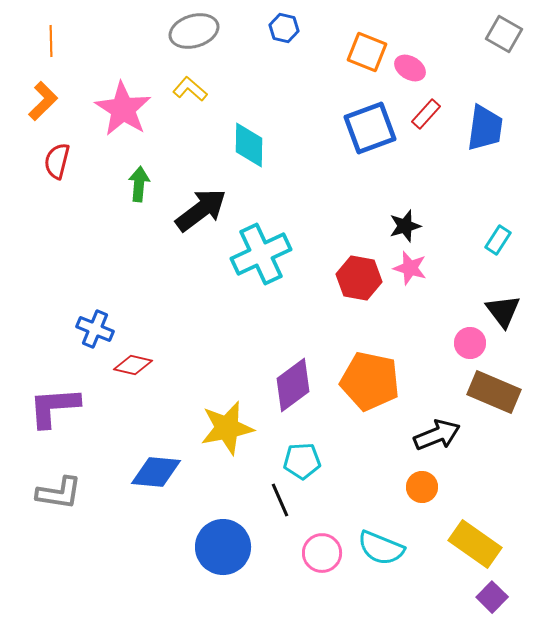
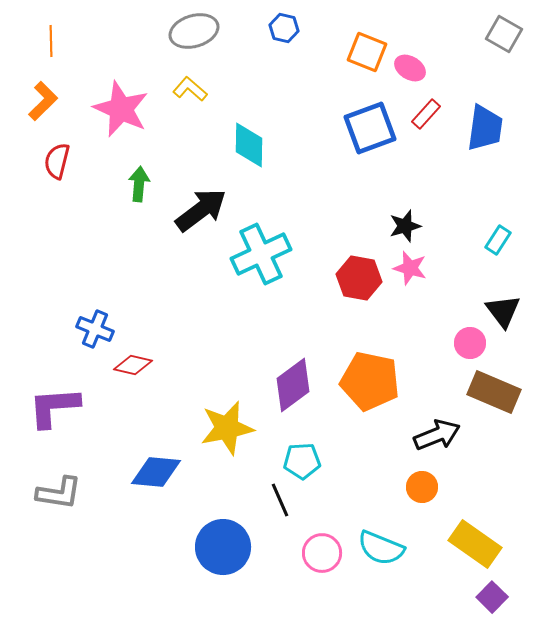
pink star at (123, 109): moved 2 px left; rotated 8 degrees counterclockwise
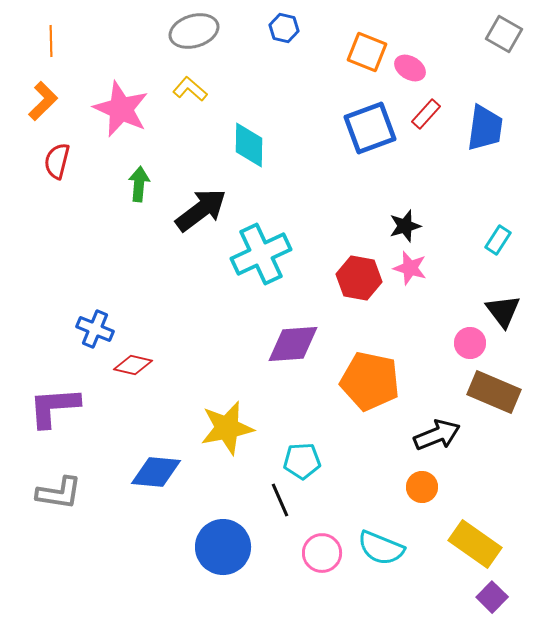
purple diamond at (293, 385): moved 41 px up; rotated 32 degrees clockwise
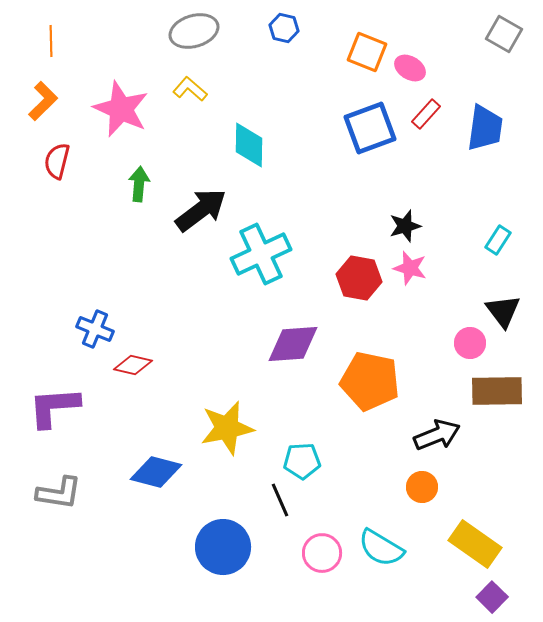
brown rectangle at (494, 392): moved 3 px right, 1 px up; rotated 24 degrees counterclockwise
blue diamond at (156, 472): rotated 9 degrees clockwise
cyan semicircle at (381, 548): rotated 9 degrees clockwise
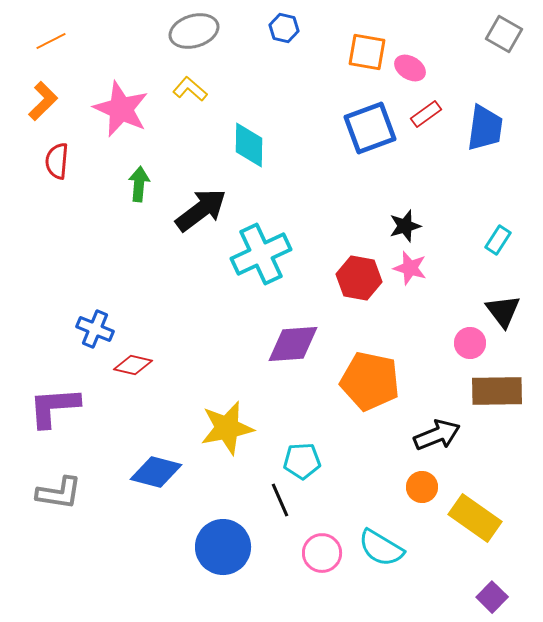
orange line at (51, 41): rotated 64 degrees clockwise
orange square at (367, 52): rotated 12 degrees counterclockwise
red rectangle at (426, 114): rotated 12 degrees clockwise
red semicircle at (57, 161): rotated 9 degrees counterclockwise
yellow rectangle at (475, 544): moved 26 px up
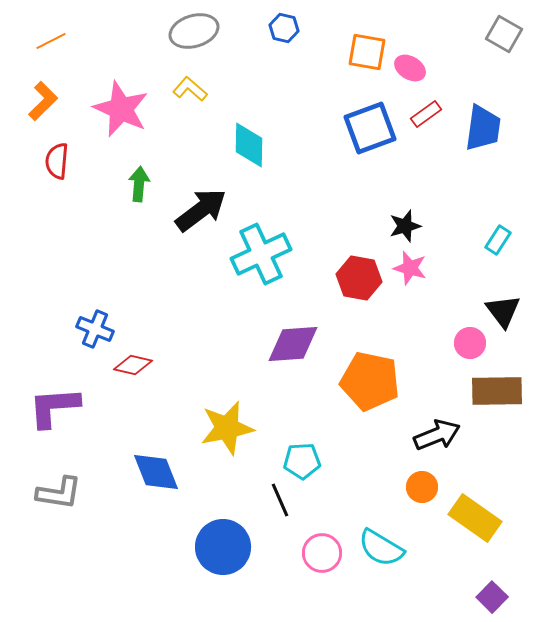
blue trapezoid at (485, 128): moved 2 px left
blue diamond at (156, 472): rotated 54 degrees clockwise
